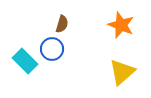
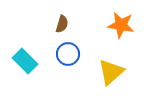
orange star: rotated 12 degrees counterclockwise
blue circle: moved 16 px right, 5 px down
yellow triangle: moved 11 px left
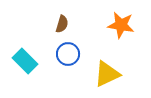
yellow triangle: moved 4 px left, 2 px down; rotated 16 degrees clockwise
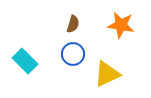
brown semicircle: moved 11 px right
blue circle: moved 5 px right
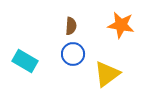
brown semicircle: moved 2 px left, 2 px down; rotated 12 degrees counterclockwise
cyan rectangle: rotated 15 degrees counterclockwise
yellow triangle: rotated 12 degrees counterclockwise
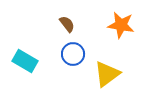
brown semicircle: moved 4 px left, 2 px up; rotated 42 degrees counterclockwise
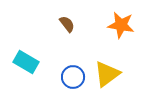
blue circle: moved 23 px down
cyan rectangle: moved 1 px right, 1 px down
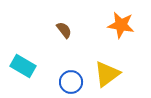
brown semicircle: moved 3 px left, 6 px down
cyan rectangle: moved 3 px left, 4 px down
blue circle: moved 2 px left, 5 px down
